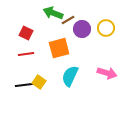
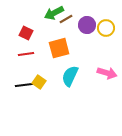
green arrow: moved 1 px right; rotated 48 degrees counterclockwise
brown line: moved 2 px left, 1 px up
purple circle: moved 5 px right, 4 px up
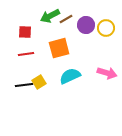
green arrow: moved 4 px left, 3 px down
purple circle: moved 1 px left
red square: moved 1 px left, 1 px up; rotated 24 degrees counterclockwise
cyan semicircle: rotated 40 degrees clockwise
yellow square: rotated 24 degrees clockwise
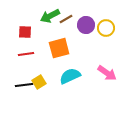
pink arrow: rotated 18 degrees clockwise
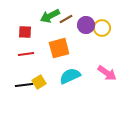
yellow circle: moved 4 px left
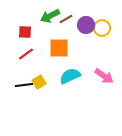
orange square: rotated 15 degrees clockwise
red line: rotated 28 degrees counterclockwise
pink arrow: moved 3 px left, 3 px down
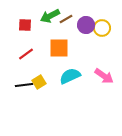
red square: moved 7 px up
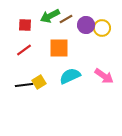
red line: moved 2 px left, 4 px up
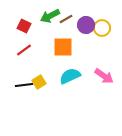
red square: moved 1 px left, 1 px down; rotated 24 degrees clockwise
orange square: moved 4 px right, 1 px up
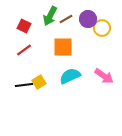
green arrow: rotated 36 degrees counterclockwise
purple circle: moved 2 px right, 6 px up
